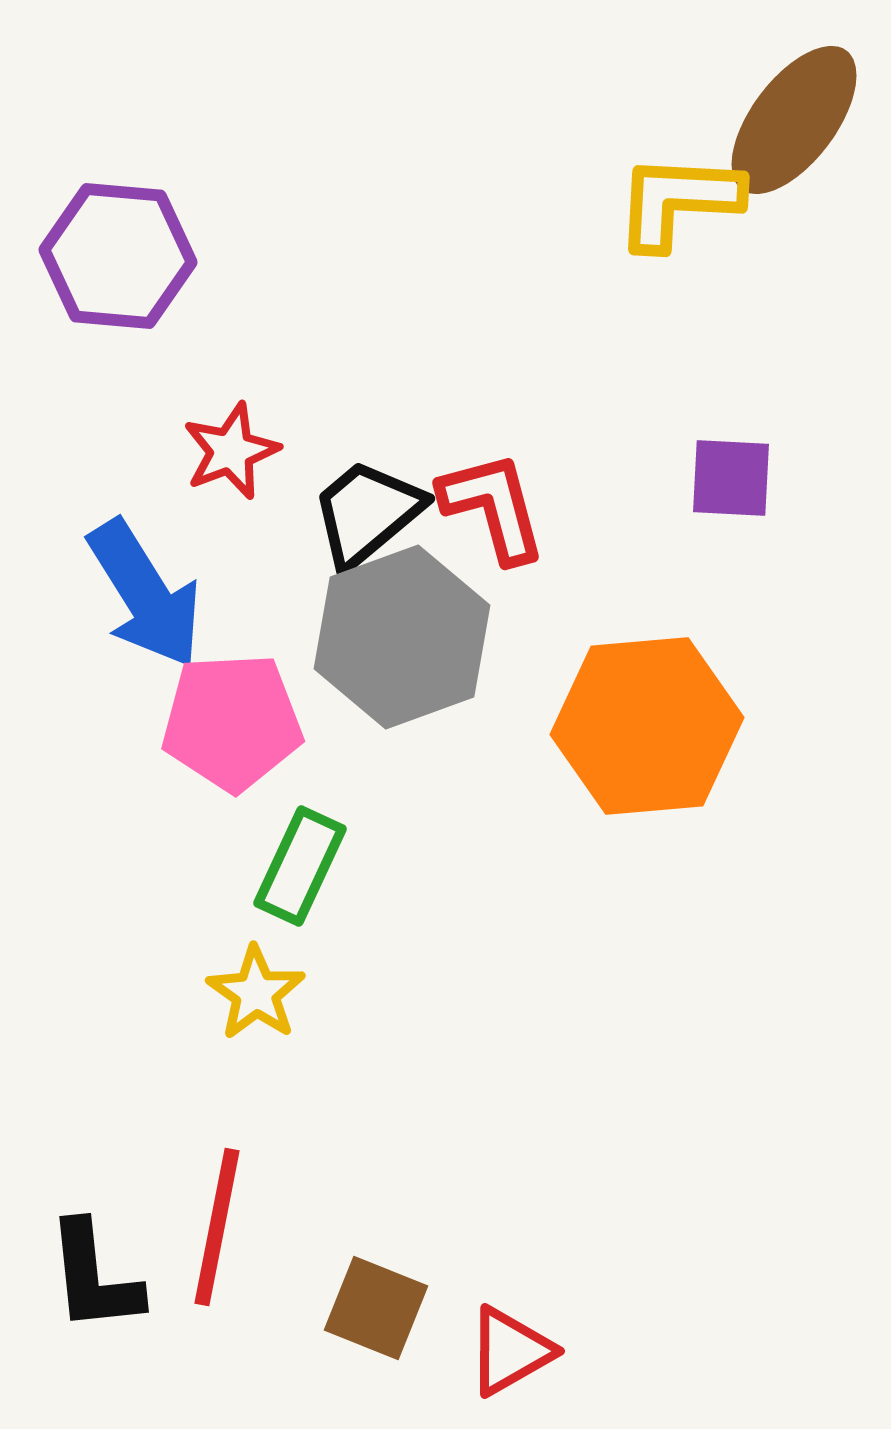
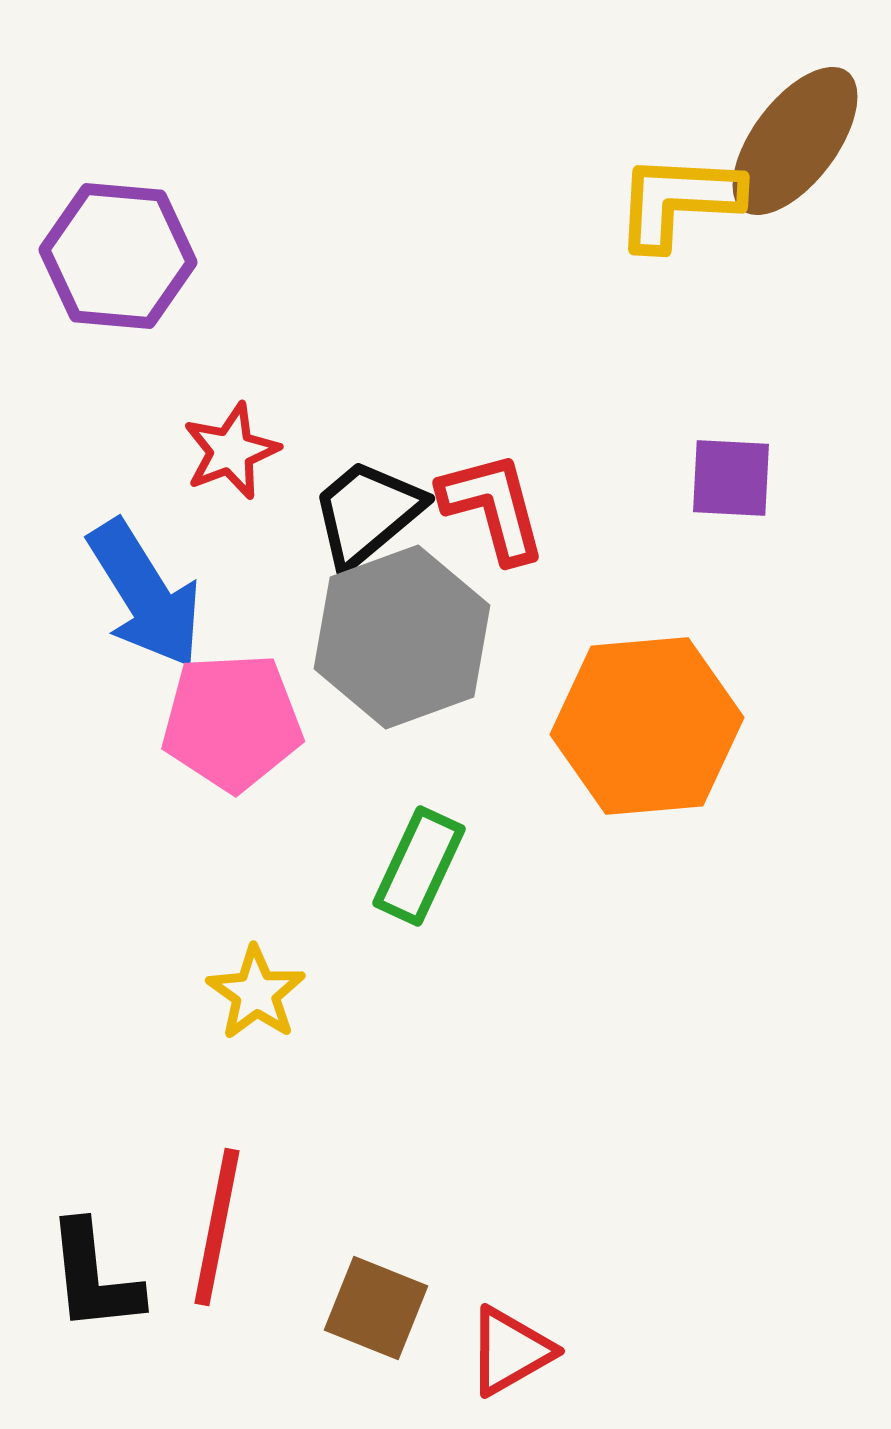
brown ellipse: moved 1 px right, 21 px down
green rectangle: moved 119 px right
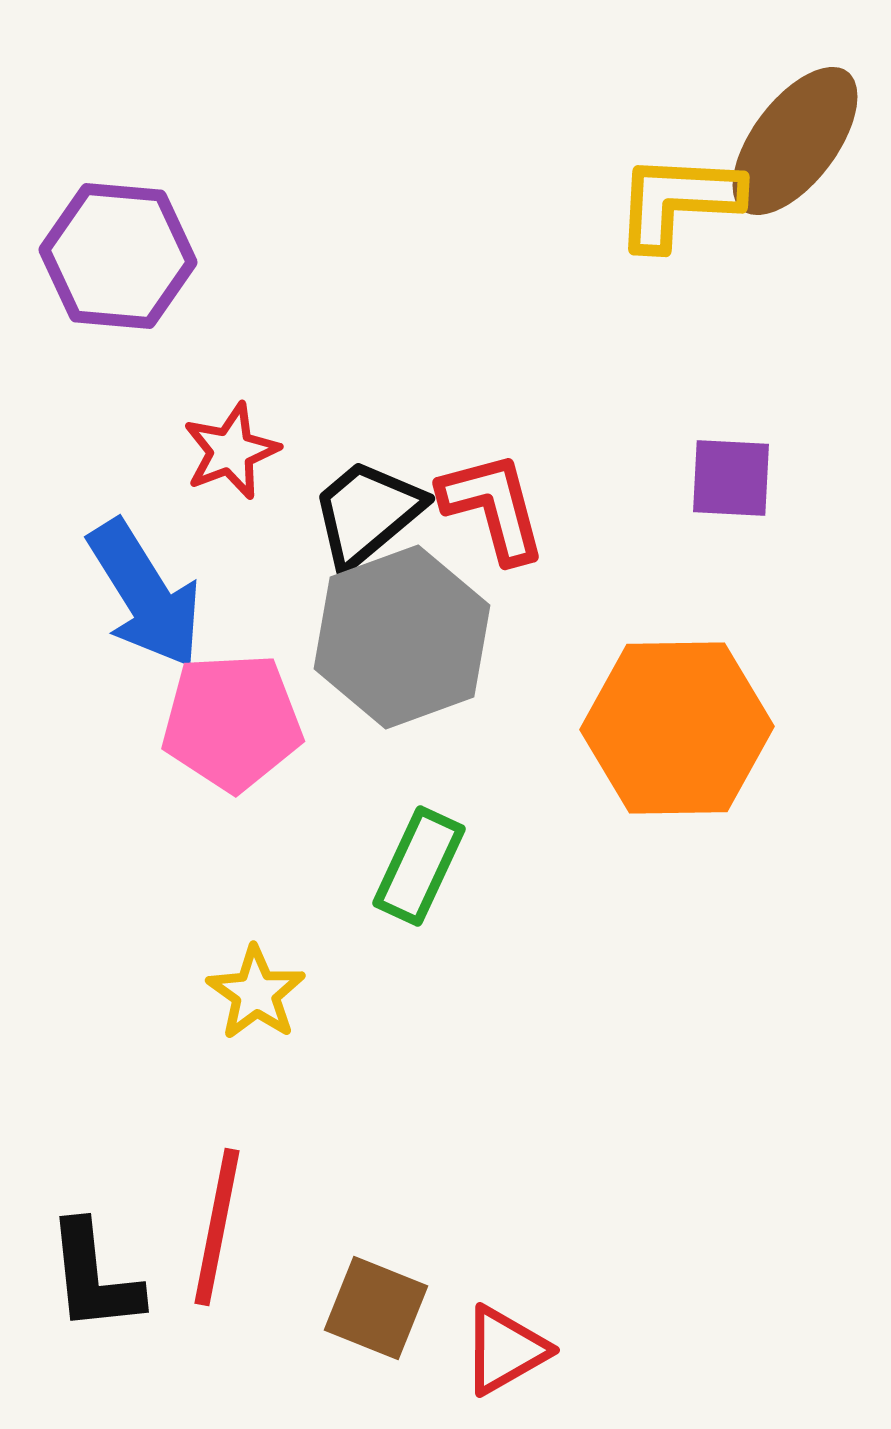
orange hexagon: moved 30 px right, 2 px down; rotated 4 degrees clockwise
red triangle: moved 5 px left, 1 px up
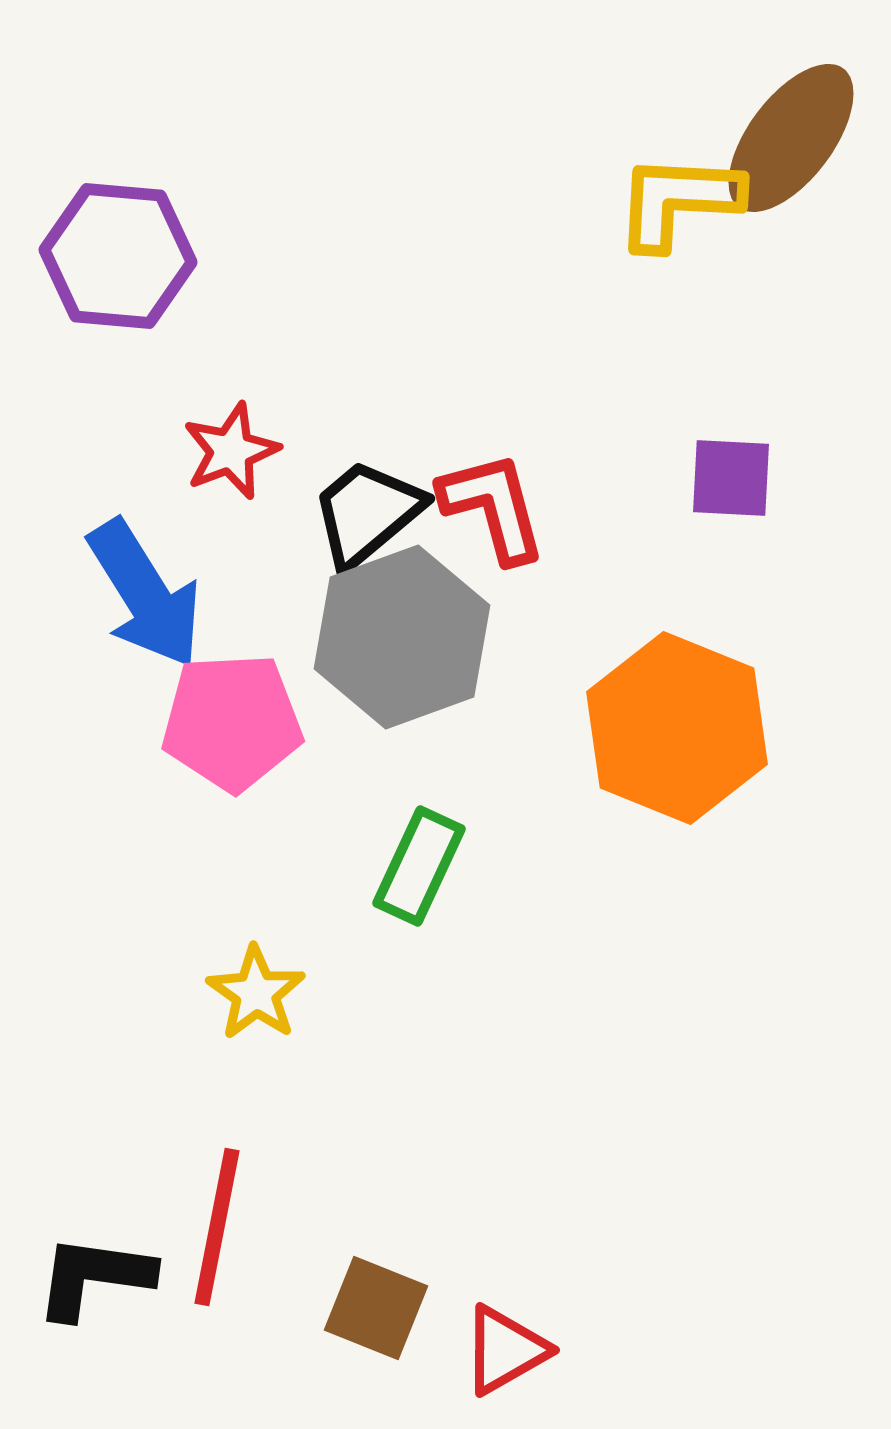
brown ellipse: moved 4 px left, 3 px up
orange hexagon: rotated 23 degrees clockwise
black L-shape: rotated 104 degrees clockwise
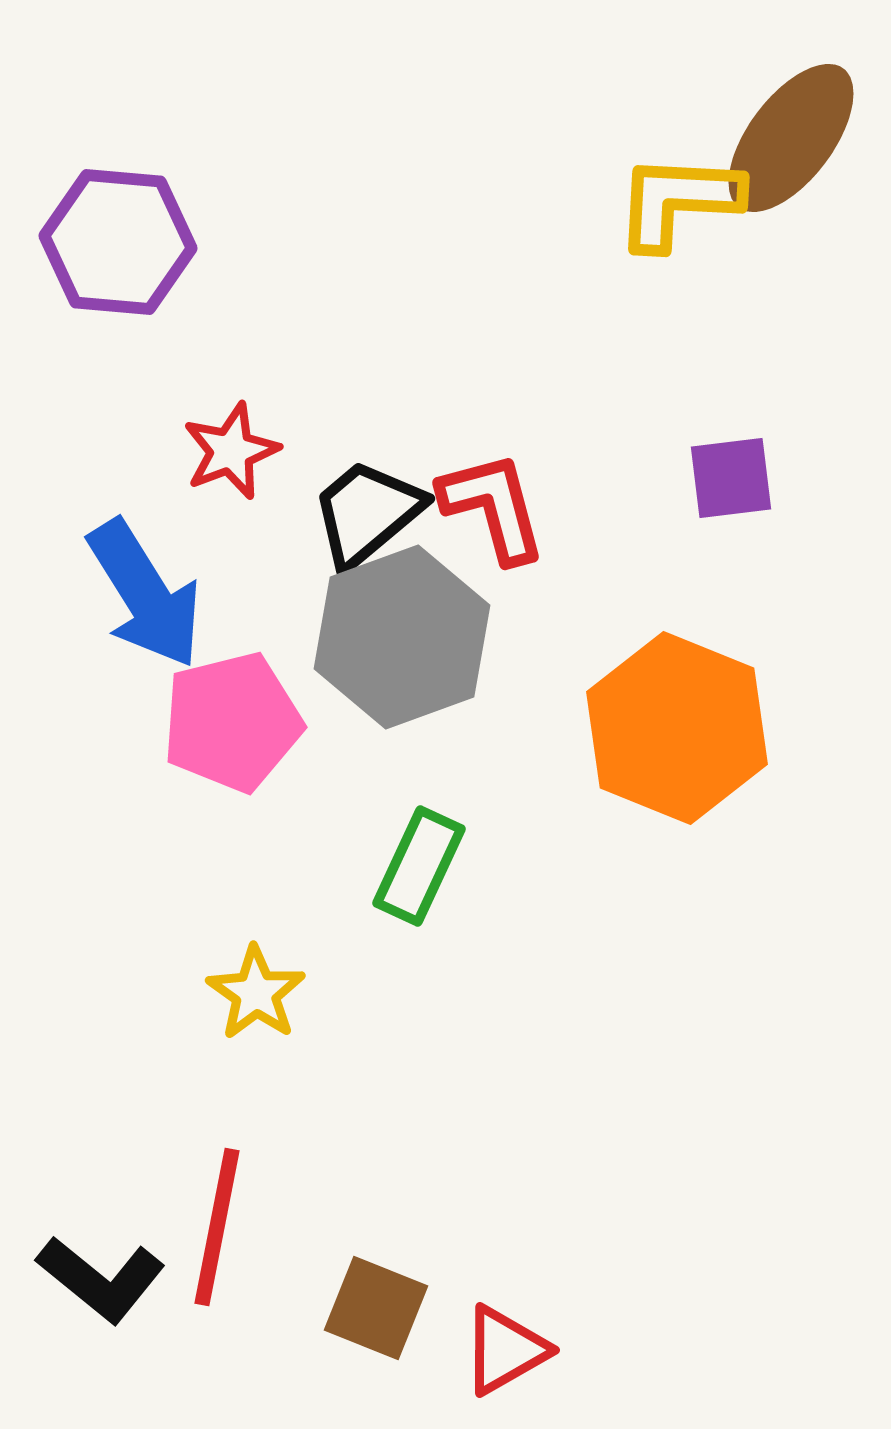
purple hexagon: moved 14 px up
purple square: rotated 10 degrees counterclockwise
pink pentagon: rotated 11 degrees counterclockwise
black L-shape: moved 7 px right, 2 px down; rotated 149 degrees counterclockwise
